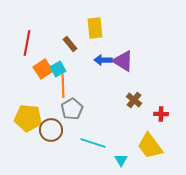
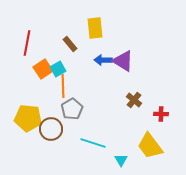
brown circle: moved 1 px up
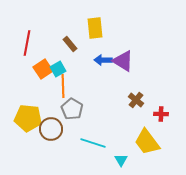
brown cross: moved 2 px right
gray pentagon: rotated 10 degrees counterclockwise
yellow trapezoid: moved 3 px left, 4 px up
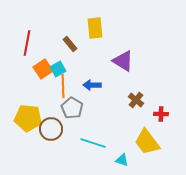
blue arrow: moved 11 px left, 25 px down
gray pentagon: moved 1 px up
cyan triangle: moved 1 px right; rotated 40 degrees counterclockwise
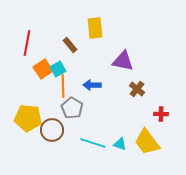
brown rectangle: moved 1 px down
purple triangle: rotated 20 degrees counterclockwise
brown cross: moved 1 px right, 11 px up
brown circle: moved 1 px right, 1 px down
cyan triangle: moved 2 px left, 16 px up
